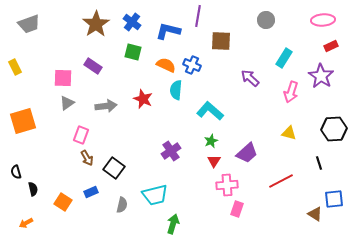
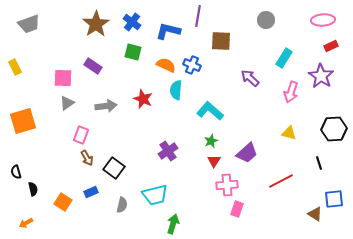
purple cross at (171, 151): moved 3 px left
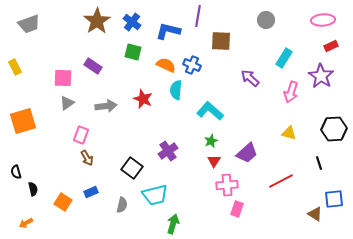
brown star at (96, 24): moved 1 px right, 3 px up
black square at (114, 168): moved 18 px right
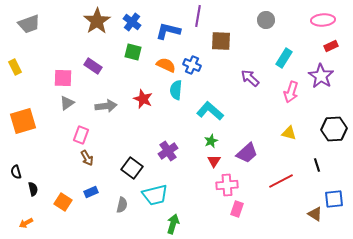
black line at (319, 163): moved 2 px left, 2 px down
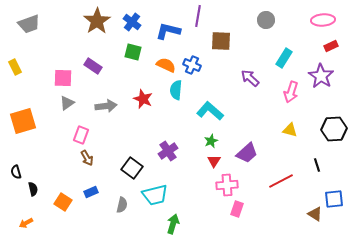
yellow triangle at (289, 133): moved 1 px right, 3 px up
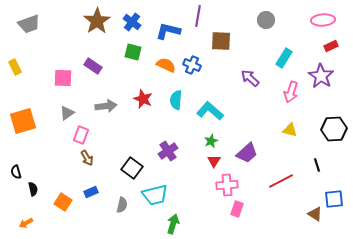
cyan semicircle at (176, 90): moved 10 px down
gray triangle at (67, 103): moved 10 px down
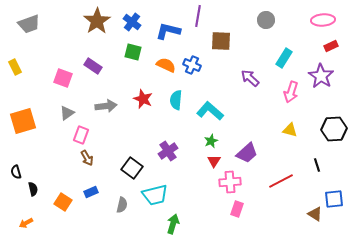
pink square at (63, 78): rotated 18 degrees clockwise
pink cross at (227, 185): moved 3 px right, 3 px up
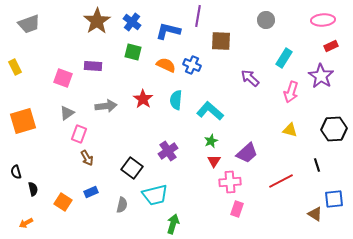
purple rectangle at (93, 66): rotated 30 degrees counterclockwise
red star at (143, 99): rotated 12 degrees clockwise
pink rectangle at (81, 135): moved 2 px left, 1 px up
